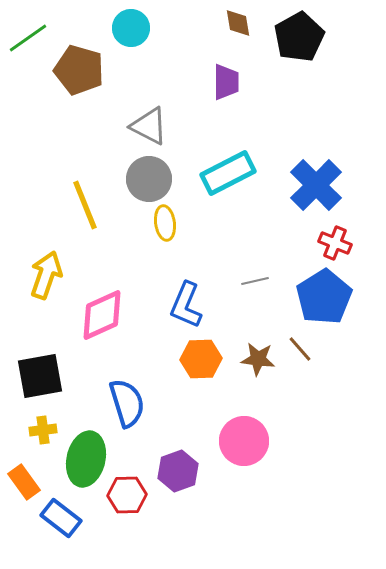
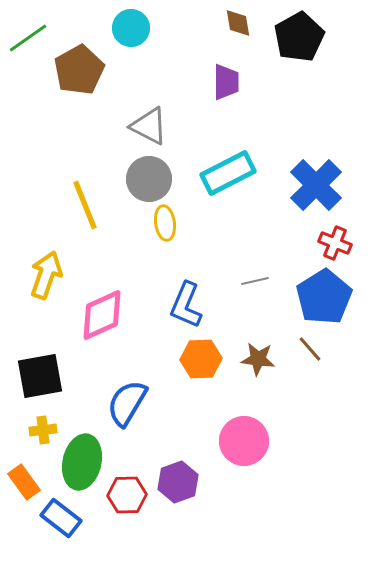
brown pentagon: rotated 27 degrees clockwise
brown line: moved 10 px right
blue semicircle: rotated 132 degrees counterclockwise
green ellipse: moved 4 px left, 3 px down
purple hexagon: moved 11 px down
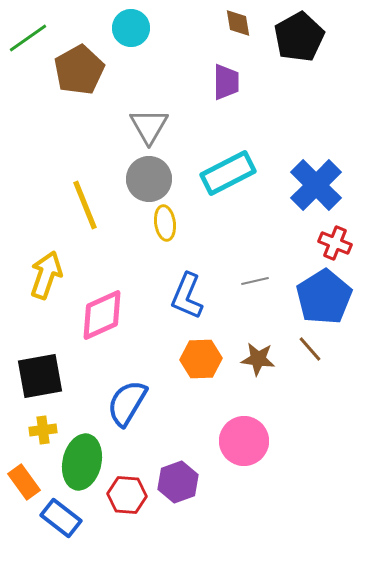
gray triangle: rotated 33 degrees clockwise
blue L-shape: moved 1 px right, 9 px up
red hexagon: rotated 6 degrees clockwise
